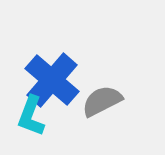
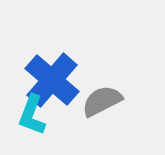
cyan L-shape: moved 1 px right, 1 px up
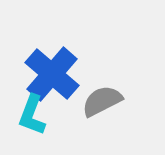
blue cross: moved 6 px up
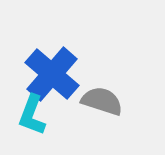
gray semicircle: rotated 45 degrees clockwise
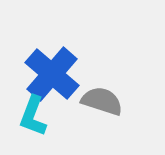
cyan L-shape: moved 1 px right, 1 px down
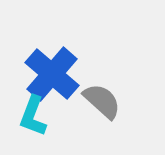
gray semicircle: rotated 24 degrees clockwise
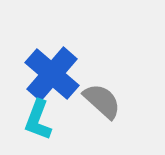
cyan L-shape: moved 5 px right, 4 px down
